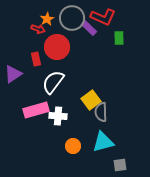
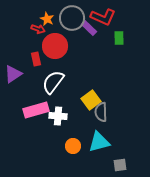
orange star: rotated 16 degrees counterclockwise
red circle: moved 2 px left, 1 px up
cyan triangle: moved 4 px left
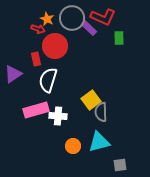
white semicircle: moved 5 px left, 2 px up; rotated 20 degrees counterclockwise
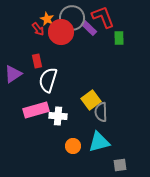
red L-shape: rotated 135 degrees counterclockwise
red arrow: rotated 32 degrees clockwise
red circle: moved 6 px right, 14 px up
red rectangle: moved 1 px right, 2 px down
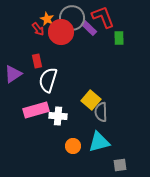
yellow square: rotated 12 degrees counterclockwise
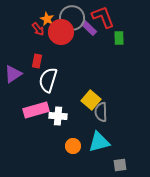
red rectangle: rotated 24 degrees clockwise
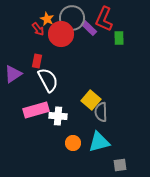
red L-shape: moved 1 px right, 2 px down; rotated 135 degrees counterclockwise
red circle: moved 2 px down
white semicircle: rotated 135 degrees clockwise
orange circle: moved 3 px up
